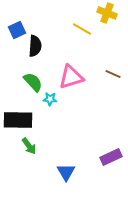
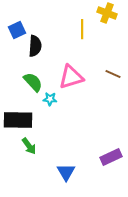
yellow line: rotated 60 degrees clockwise
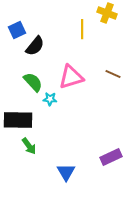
black semicircle: rotated 35 degrees clockwise
